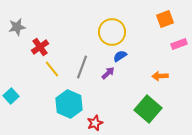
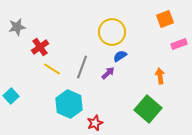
yellow line: rotated 18 degrees counterclockwise
orange arrow: rotated 84 degrees clockwise
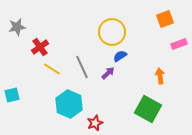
gray line: rotated 45 degrees counterclockwise
cyan square: moved 1 px right, 1 px up; rotated 28 degrees clockwise
green square: rotated 12 degrees counterclockwise
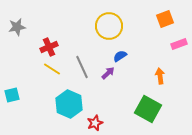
yellow circle: moved 3 px left, 6 px up
red cross: moved 9 px right; rotated 12 degrees clockwise
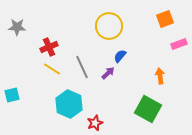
gray star: rotated 12 degrees clockwise
blue semicircle: rotated 16 degrees counterclockwise
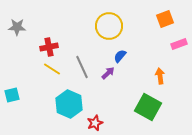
red cross: rotated 12 degrees clockwise
green square: moved 2 px up
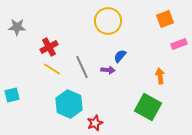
yellow circle: moved 1 px left, 5 px up
red cross: rotated 18 degrees counterclockwise
purple arrow: moved 3 px up; rotated 48 degrees clockwise
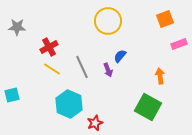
purple arrow: rotated 64 degrees clockwise
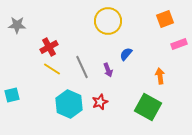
gray star: moved 2 px up
blue semicircle: moved 6 px right, 2 px up
red star: moved 5 px right, 21 px up
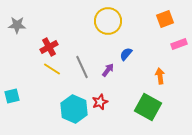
purple arrow: rotated 120 degrees counterclockwise
cyan square: moved 1 px down
cyan hexagon: moved 5 px right, 5 px down
